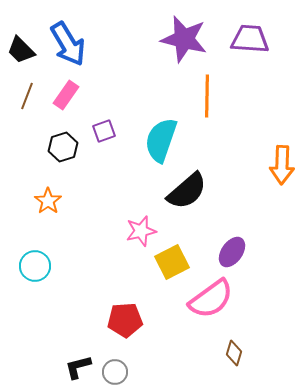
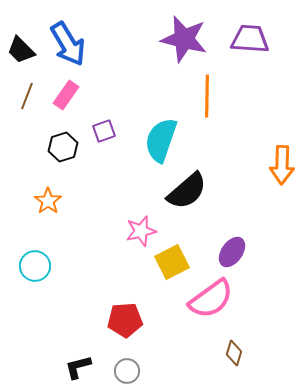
gray circle: moved 12 px right, 1 px up
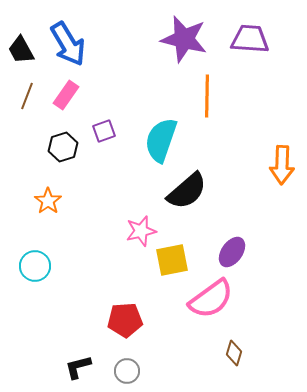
black trapezoid: rotated 16 degrees clockwise
yellow square: moved 2 px up; rotated 16 degrees clockwise
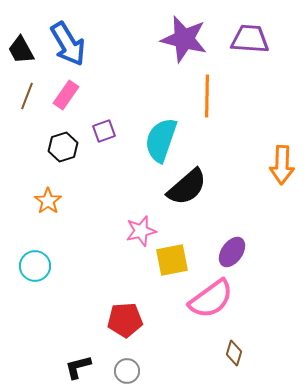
black semicircle: moved 4 px up
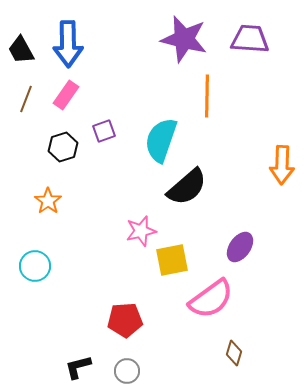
blue arrow: rotated 30 degrees clockwise
brown line: moved 1 px left, 3 px down
purple ellipse: moved 8 px right, 5 px up
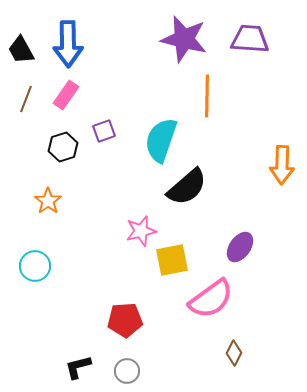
brown diamond: rotated 10 degrees clockwise
